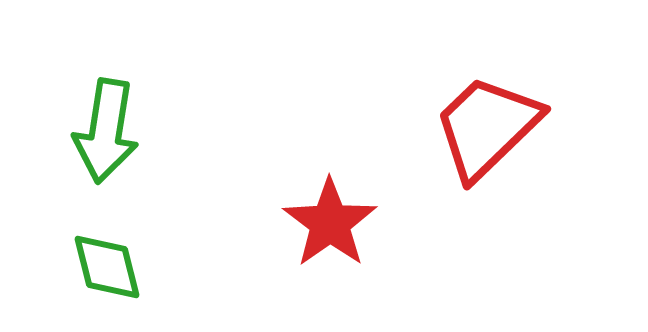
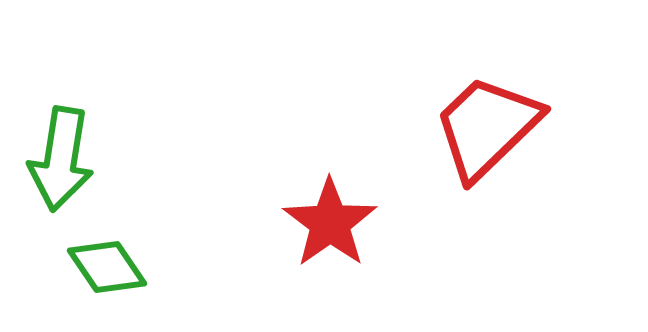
green arrow: moved 45 px left, 28 px down
green diamond: rotated 20 degrees counterclockwise
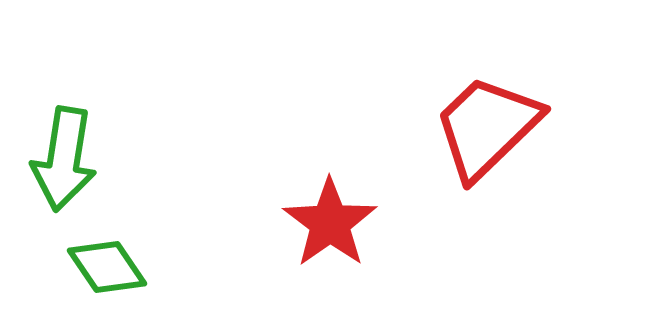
green arrow: moved 3 px right
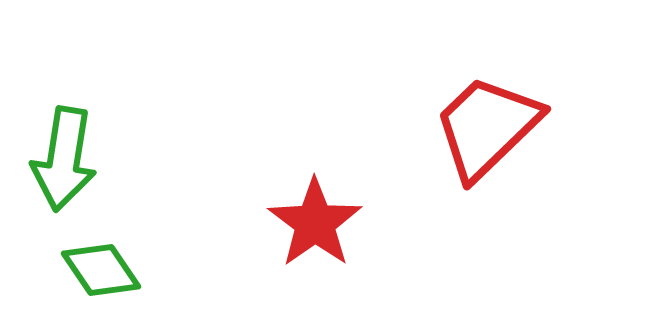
red star: moved 15 px left
green diamond: moved 6 px left, 3 px down
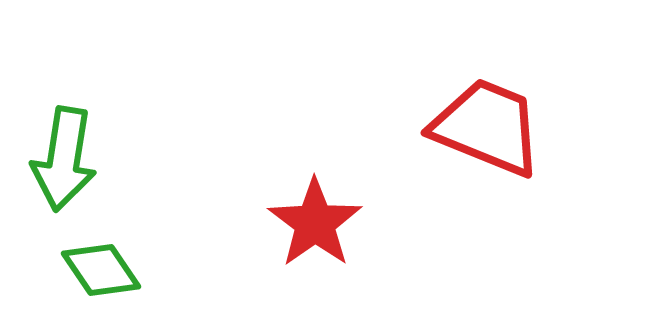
red trapezoid: rotated 66 degrees clockwise
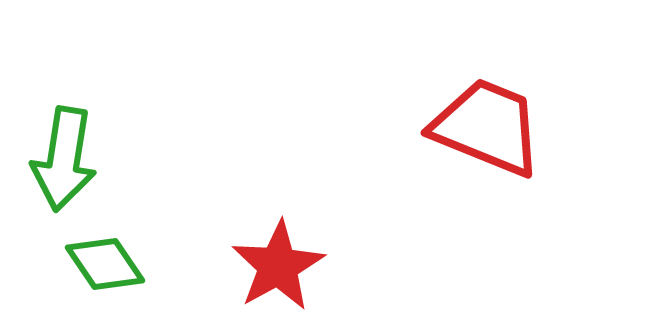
red star: moved 37 px left, 43 px down; rotated 6 degrees clockwise
green diamond: moved 4 px right, 6 px up
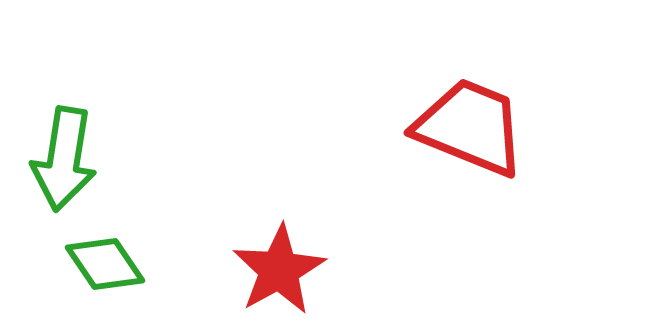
red trapezoid: moved 17 px left
red star: moved 1 px right, 4 px down
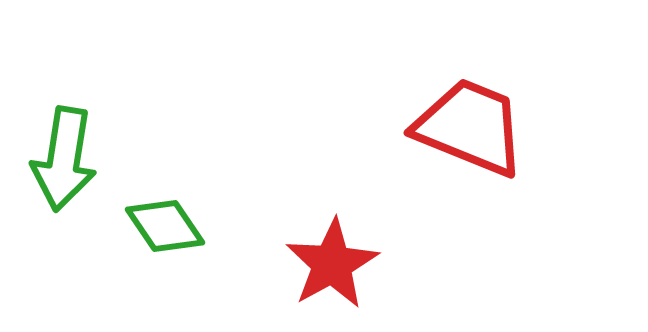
green diamond: moved 60 px right, 38 px up
red star: moved 53 px right, 6 px up
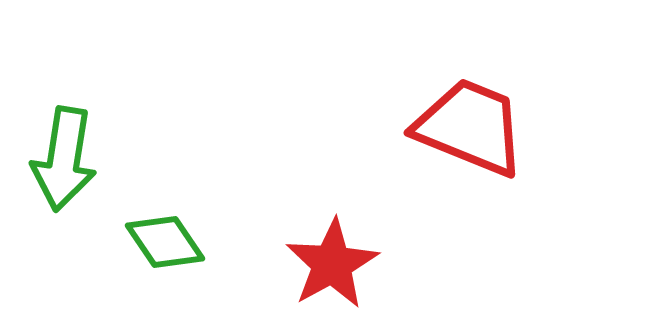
green diamond: moved 16 px down
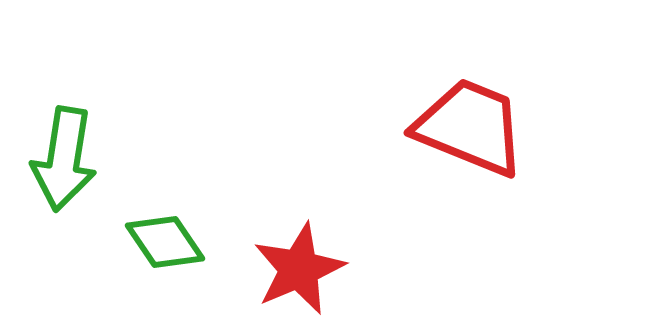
red star: moved 33 px left, 5 px down; rotated 6 degrees clockwise
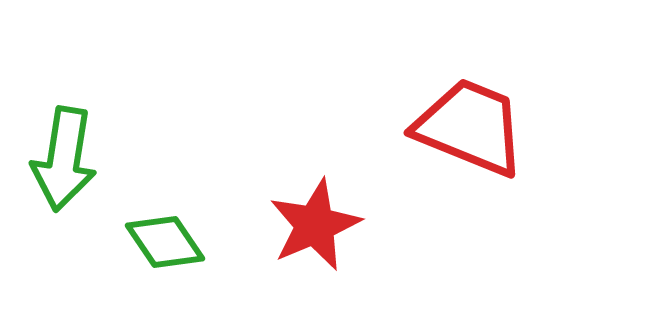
red star: moved 16 px right, 44 px up
